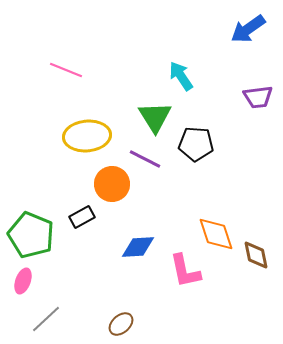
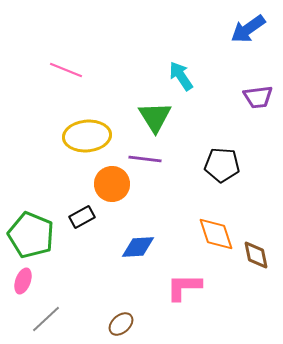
black pentagon: moved 26 px right, 21 px down
purple line: rotated 20 degrees counterclockwise
pink L-shape: moved 1 px left, 16 px down; rotated 102 degrees clockwise
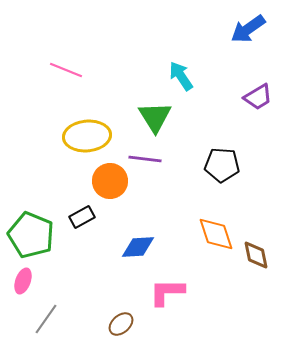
purple trapezoid: rotated 24 degrees counterclockwise
orange circle: moved 2 px left, 3 px up
pink L-shape: moved 17 px left, 5 px down
gray line: rotated 12 degrees counterclockwise
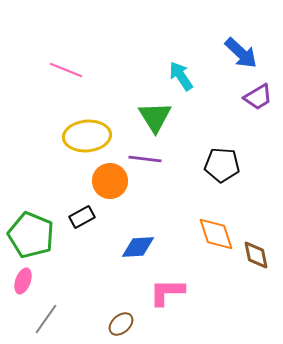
blue arrow: moved 7 px left, 24 px down; rotated 102 degrees counterclockwise
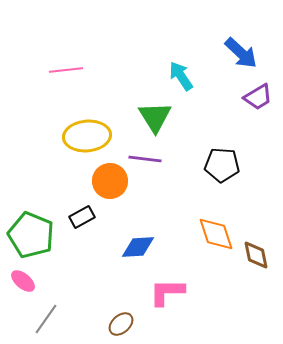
pink line: rotated 28 degrees counterclockwise
pink ellipse: rotated 70 degrees counterclockwise
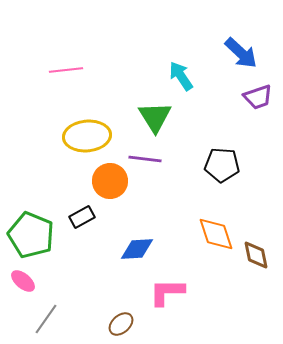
purple trapezoid: rotated 12 degrees clockwise
blue diamond: moved 1 px left, 2 px down
